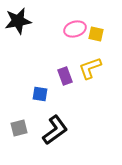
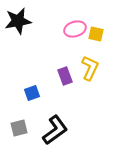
yellow L-shape: rotated 135 degrees clockwise
blue square: moved 8 px left, 1 px up; rotated 28 degrees counterclockwise
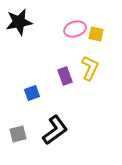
black star: moved 1 px right, 1 px down
gray square: moved 1 px left, 6 px down
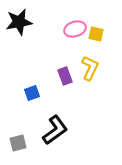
gray square: moved 9 px down
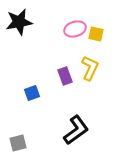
black L-shape: moved 21 px right
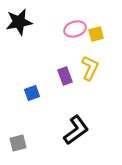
yellow square: rotated 28 degrees counterclockwise
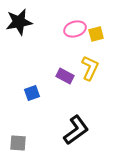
purple rectangle: rotated 42 degrees counterclockwise
gray square: rotated 18 degrees clockwise
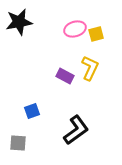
blue square: moved 18 px down
